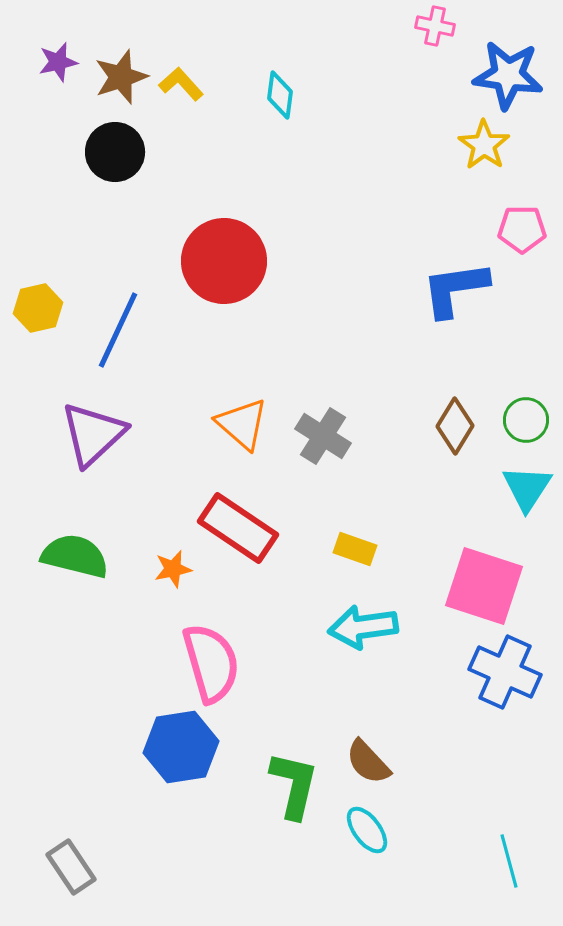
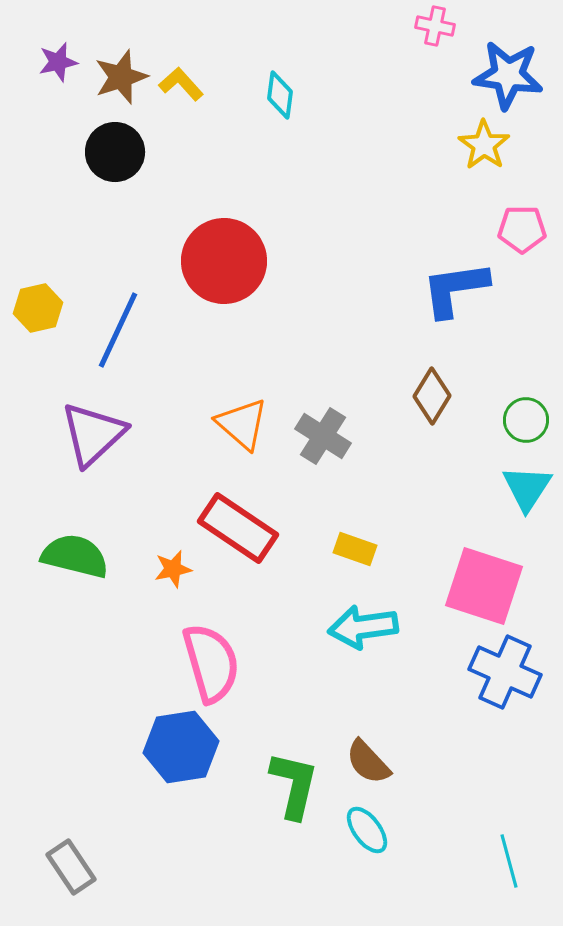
brown diamond: moved 23 px left, 30 px up
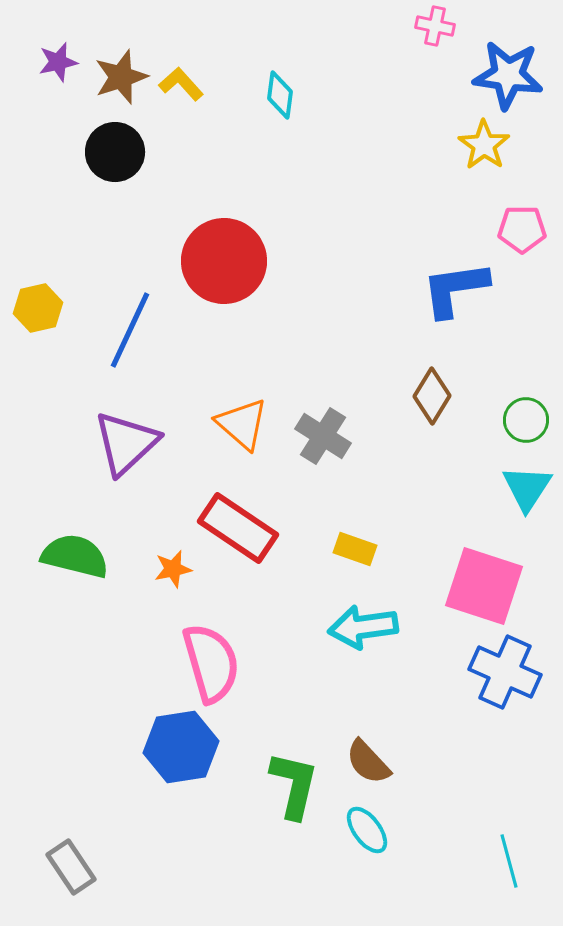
blue line: moved 12 px right
purple triangle: moved 33 px right, 9 px down
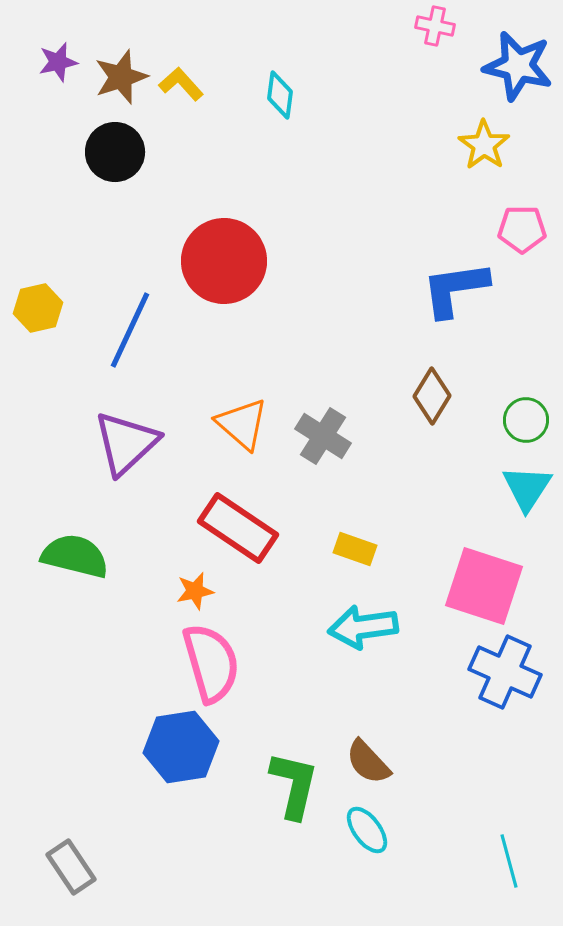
blue star: moved 10 px right, 9 px up; rotated 6 degrees clockwise
orange star: moved 22 px right, 22 px down
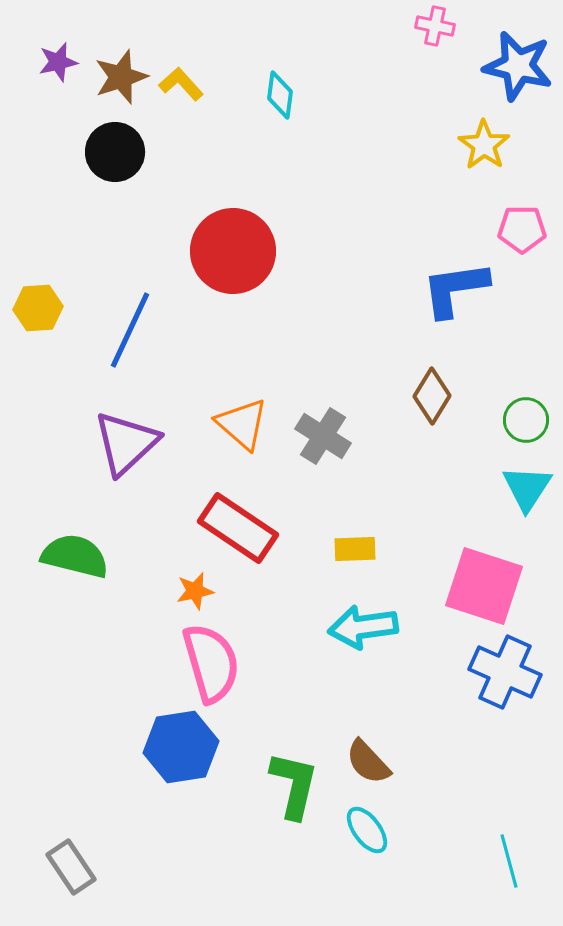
red circle: moved 9 px right, 10 px up
yellow hexagon: rotated 9 degrees clockwise
yellow rectangle: rotated 21 degrees counterclockwise
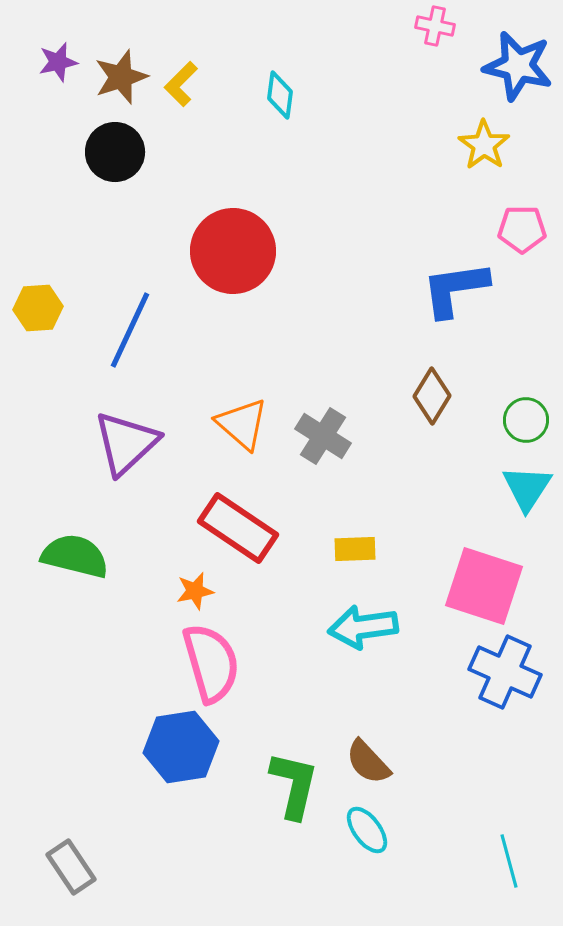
yellow L-shape: rotated 93 degrees counterclockwise
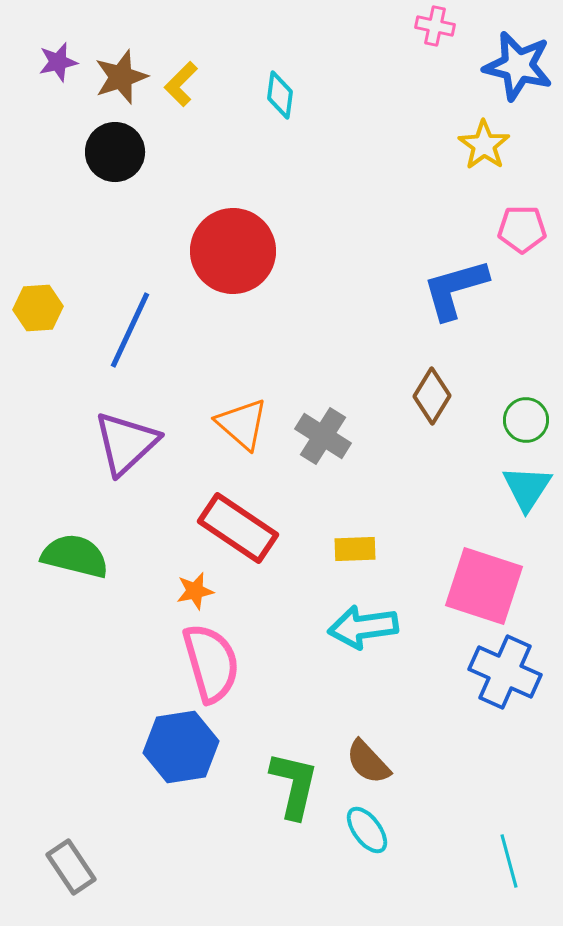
blue L-shape: rotated 8 degrees counterclockwise
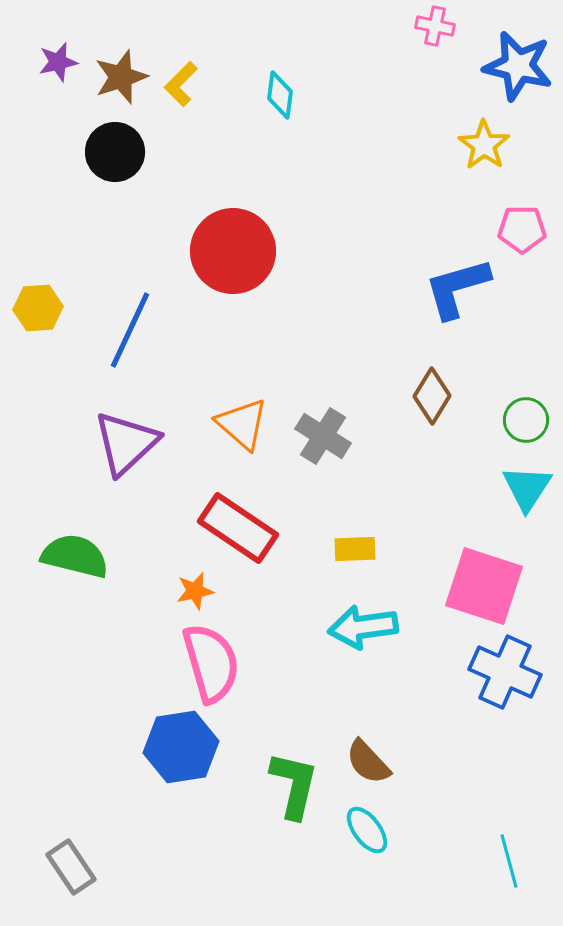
blue L-shape: moved 2 px right, 1 px up
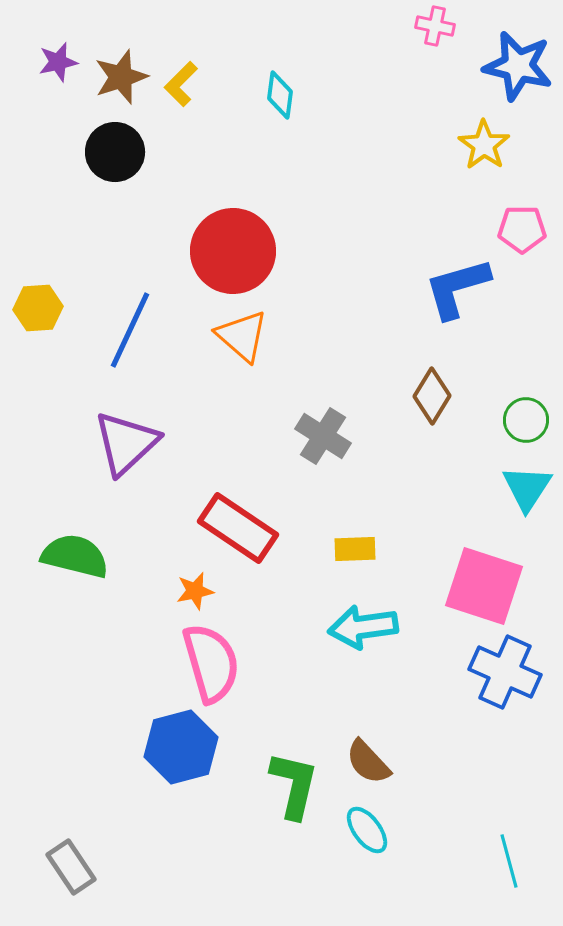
orange triangle: moved 88 px up
blue hexagon: rotated 6 degrees counterclockwise
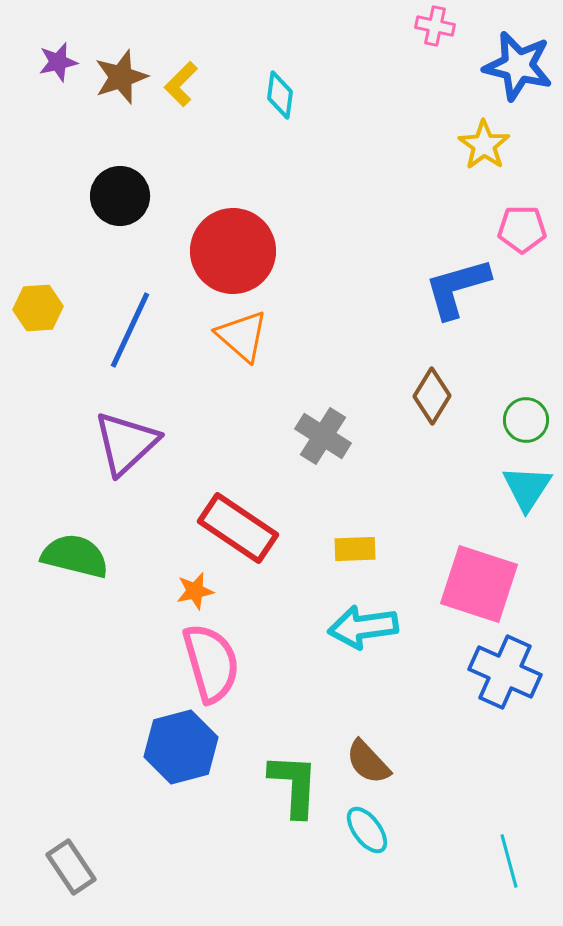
black circle: moved 5 px right, 44 px down
pink square: moved 5 px left, 2 px up
green L-shape: rotated 10 degrees counterclockwise
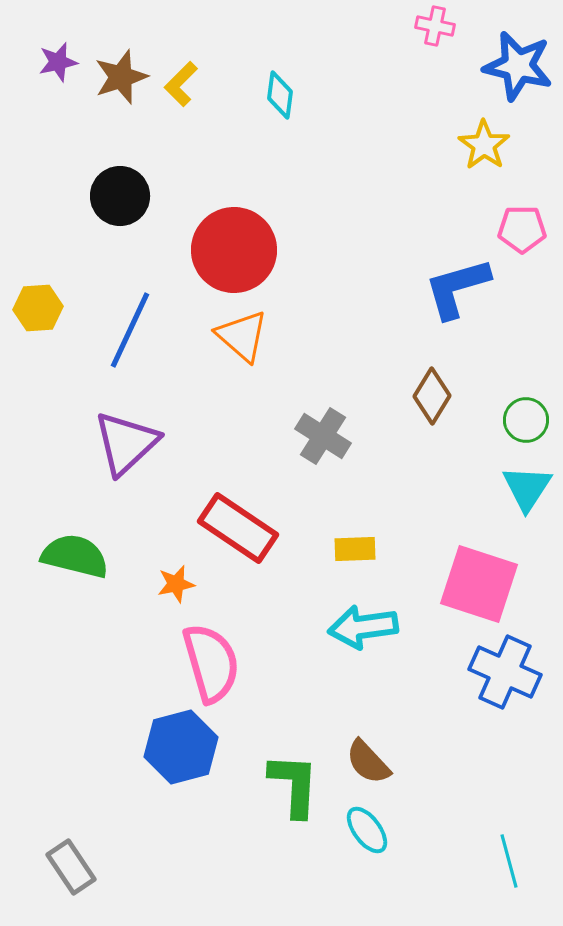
red circle: moved 1 px right, 1 px up
orange star: moved 19 px left, 7 px up
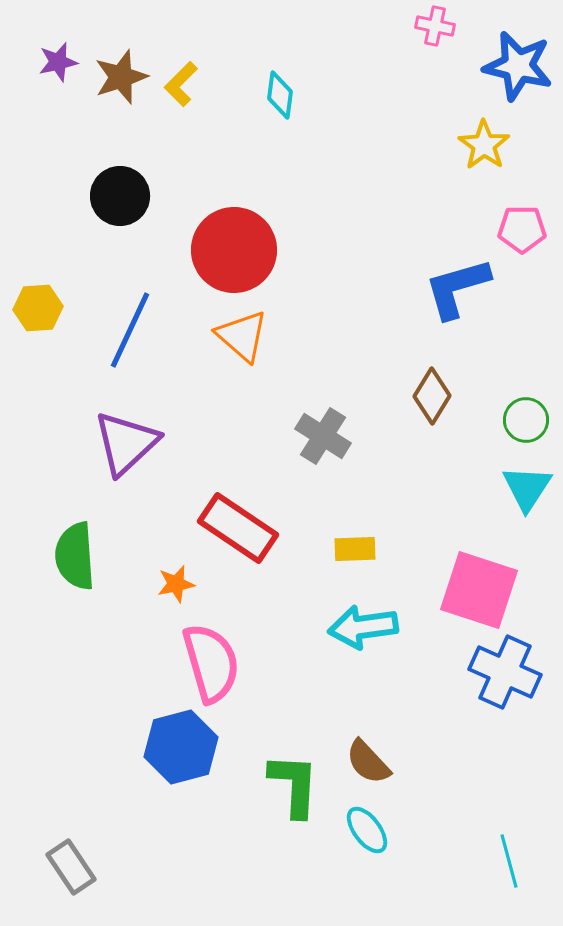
green semicircle: rotated 108 degrees counterclockwise
pink square: moved 6 px down
